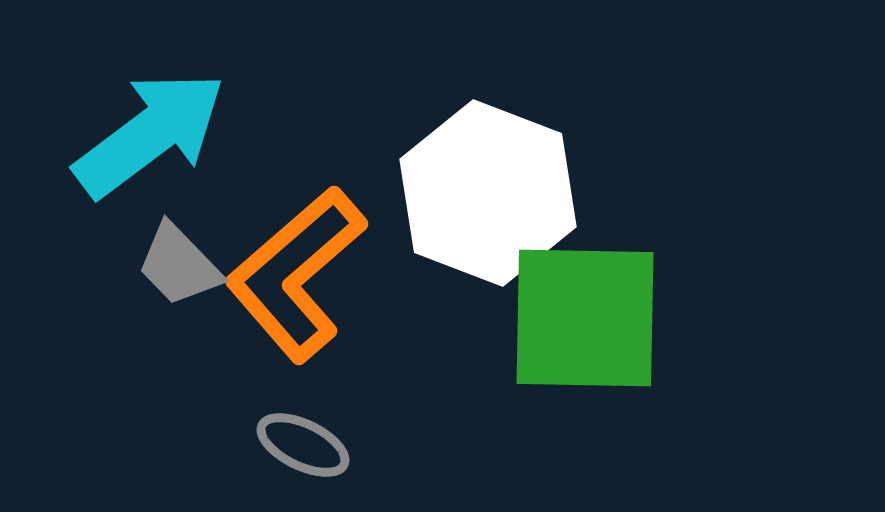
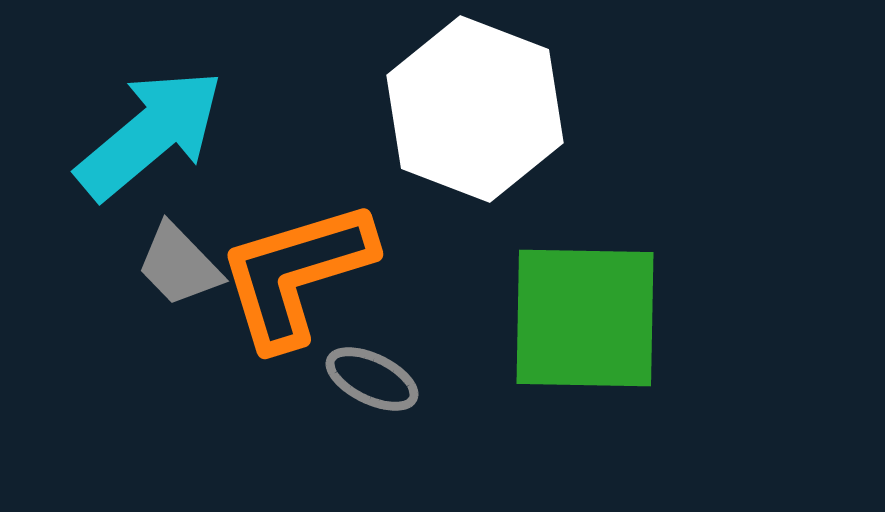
cyan arrow: rotated 3 degrees counterclockwise
white hexagon: moved 13 px left, 84 px up
orange L-shape: rotated 24 degrees clockwise
gray ellipse: moved 69 px right, 66 px up
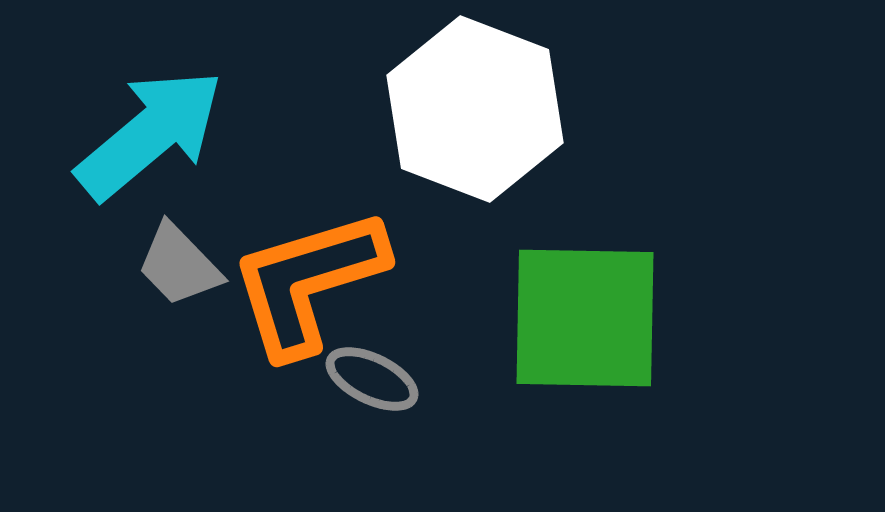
orange L-shape: moved 12 px right, 8 px down
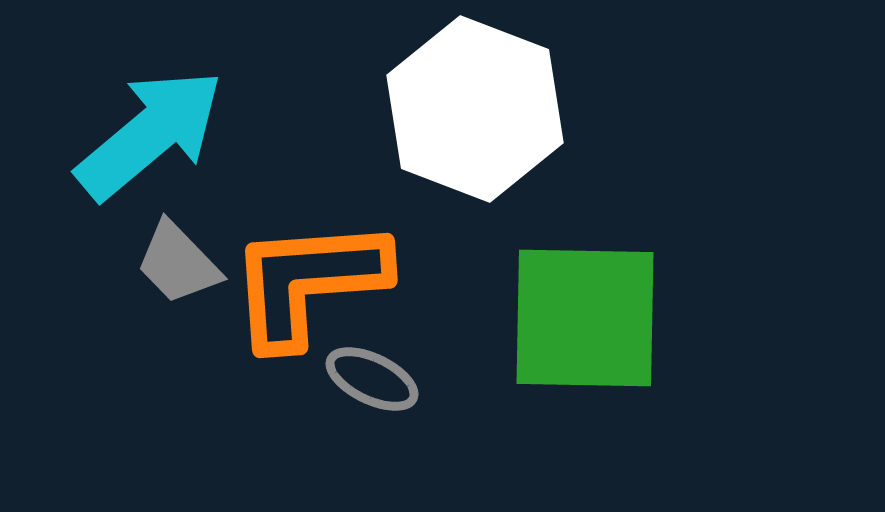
gray trapezoid: moved 1 px left, 2 px up
orange L-shape: rotated 13 degrees clockwise
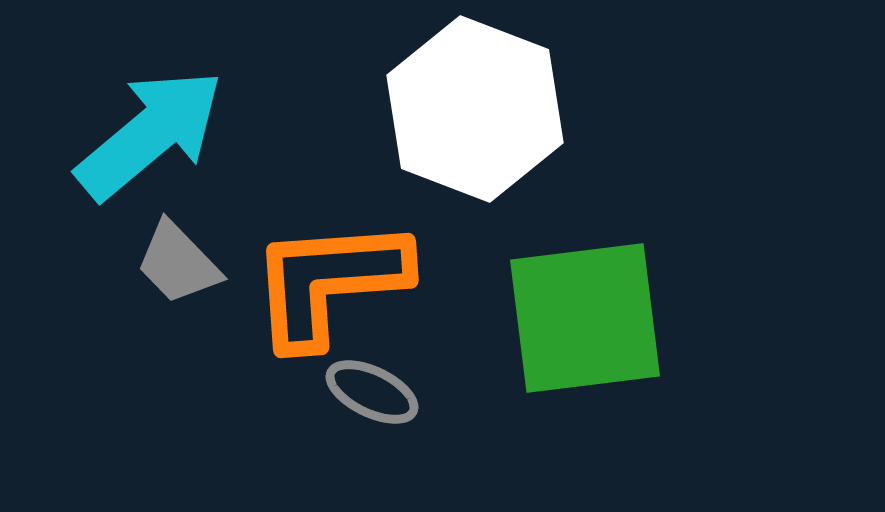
orange L-shape: moved 21 px right
green square: rotated 8 degrees counterclockwise
gray ellipse: moved 13 px down
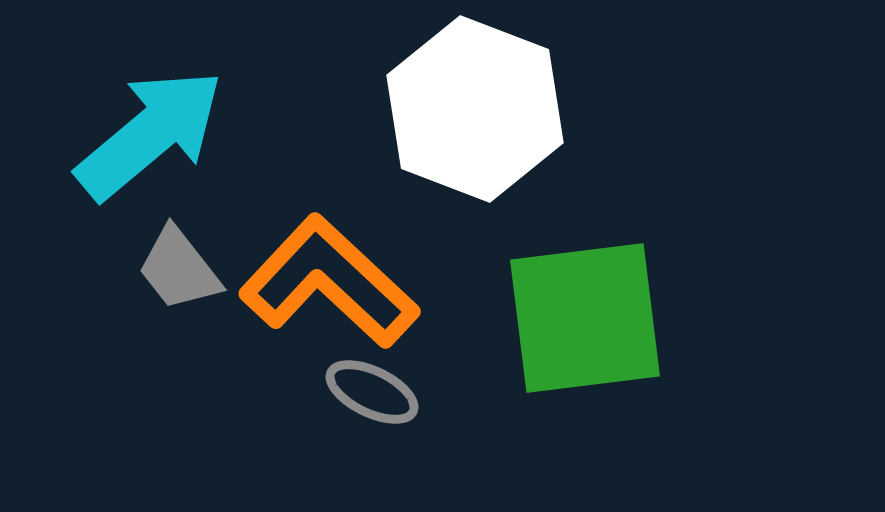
gray trapezoid: moved 1 px right, 6 px down; rotated 6 degrees clockwise
orange L-shape: rotated 47 degrees clockwise
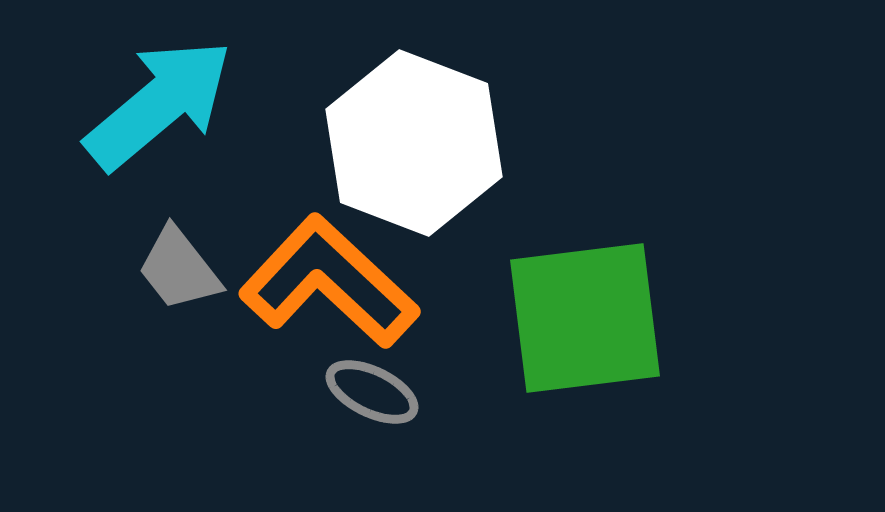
white hexagon: moved 61 px left, 34 px down
cyan arrow: moved 9 px right, 30 px up
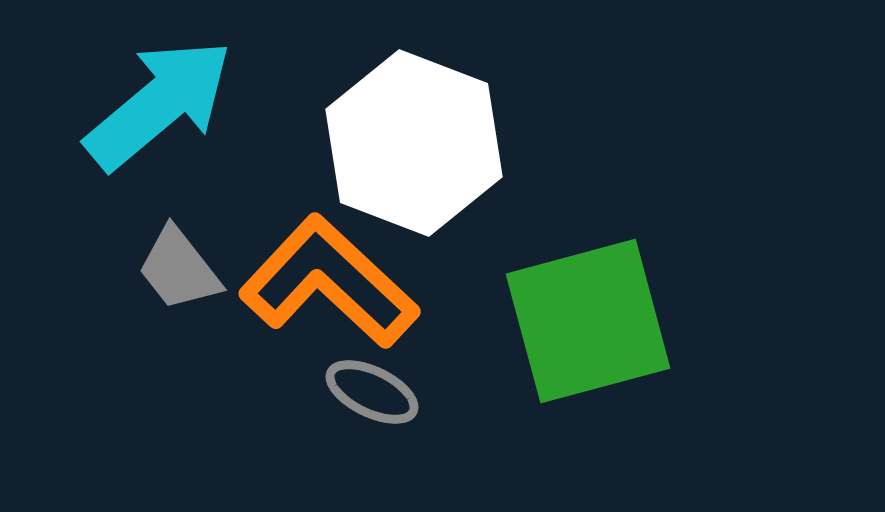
green square: moved 3 px right, 3 px down; rotated 8 degrees counterclockwise
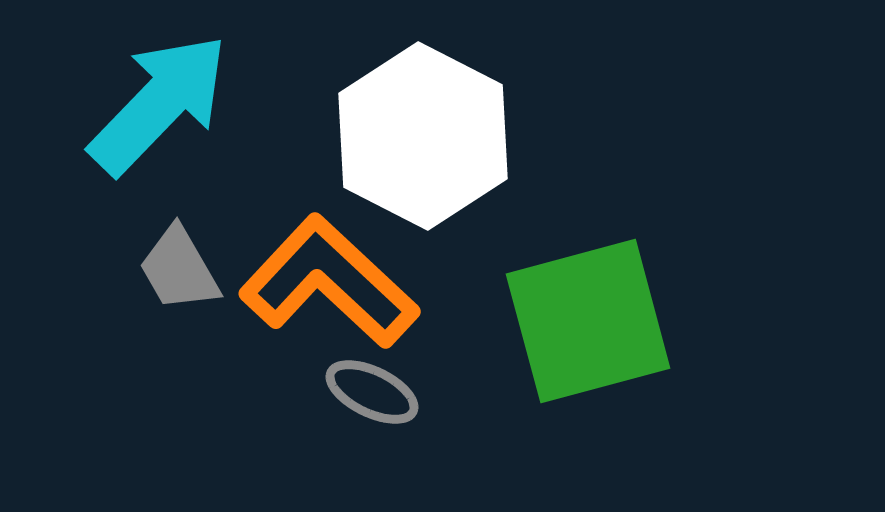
cyan arrow: rotated 6 degrees counterclockwise
white hexagon: moved 9 px right, 7 px up; rotated 6 degrees clockwise
gray trapezoid: rotated 8 degrees clockwise
